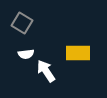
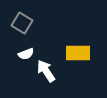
white semicircle: rotated 14 degrees counterclockwise
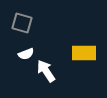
gray square: rotated 15 degrees counterclockwise
yellow rectangle: moved 6 px right
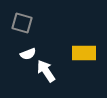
white semicircle: moved 2 px right
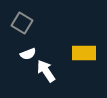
gray square: rotated 15 degrees clockwise
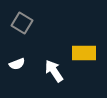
white semicircle: moved 11 px left, 10 px down
white arrow: moved 8 px right
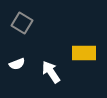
white arrow: moved 3 px left, 1 px down
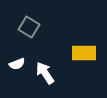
gray square: moved 7 px right, 4 px down
white arrow: moved 6 px left, 1 px down
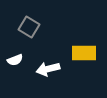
white semicircle: moved 2 px left, 4 px up
white arrow: moved 3 px right, 4 px up; rotated 70 degrees counterclockwise
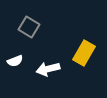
yellow rectangle: rotated 60 degrees counterclockwise
white semicircle: moved 1 px down
